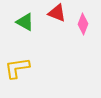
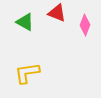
pink diamond: moved 2 px right, 1 px down
yellow L-shape: moved 10 px right, 5 px down
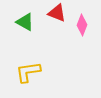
pink diamond: moved 3 px left
yellow L-shape: moved 1 px right, 1 px up
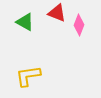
pink diamond: moved 3 px left
yellow L-shape: moved 4 px down
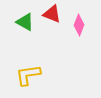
red triangle: moved 5 px left, 1 px down
yellow L-shape: moved 1 px up
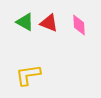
red triangle: moved 3 px left, 9 px down
pink diamond: rotated 25 degrees counterclockwise
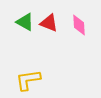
yellow L-shape: moved 5 px down
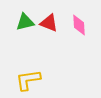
green triangle: rotated 42 degrees counterclockwise
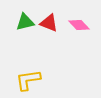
pink diamond: rotated 40 degrees counterclockwise
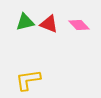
red triangle: moved 1 px down
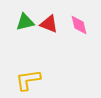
pink diamond: rotated 30 degrees clockwise
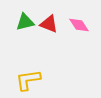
pink diamond: rotated 20 degrees counterclockwise
